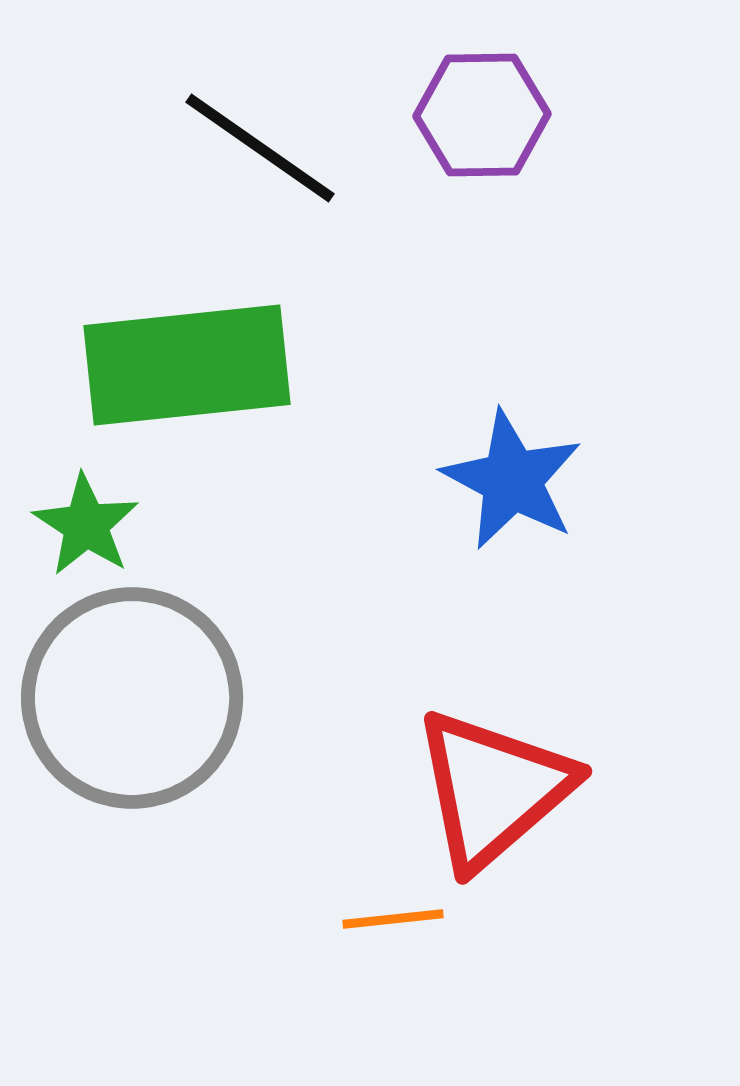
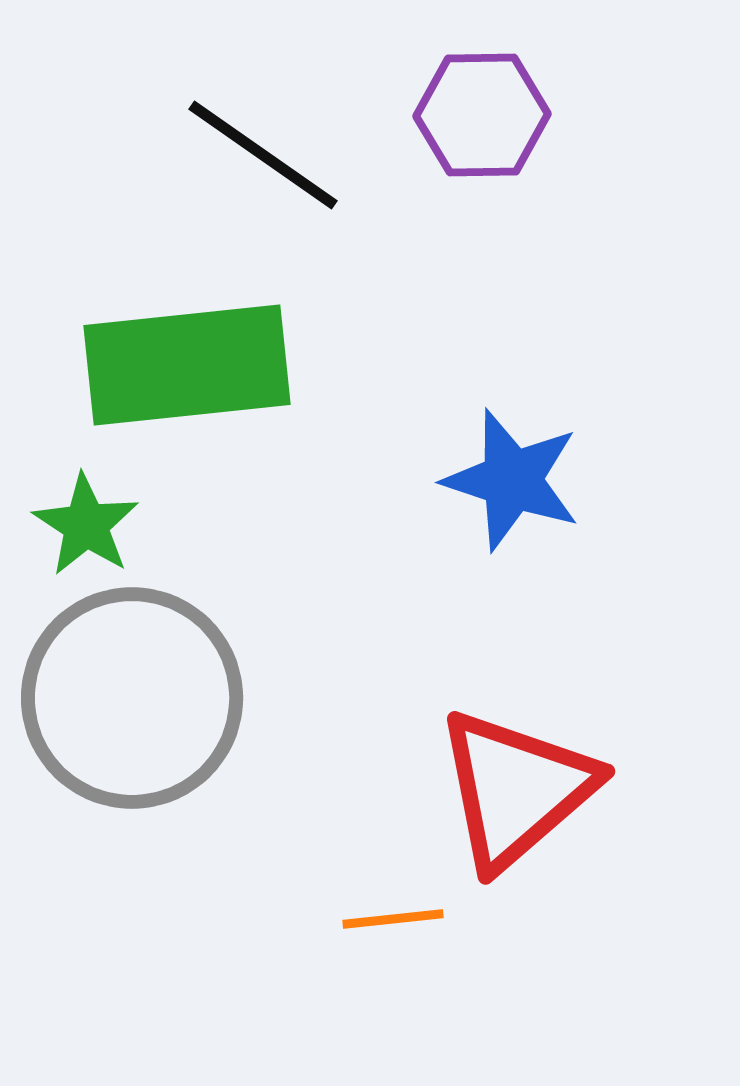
black line: moved 3 px right, 7 px down
blue star: rotated 10 degrees counterclockwise
red triangle: moved 23 px right
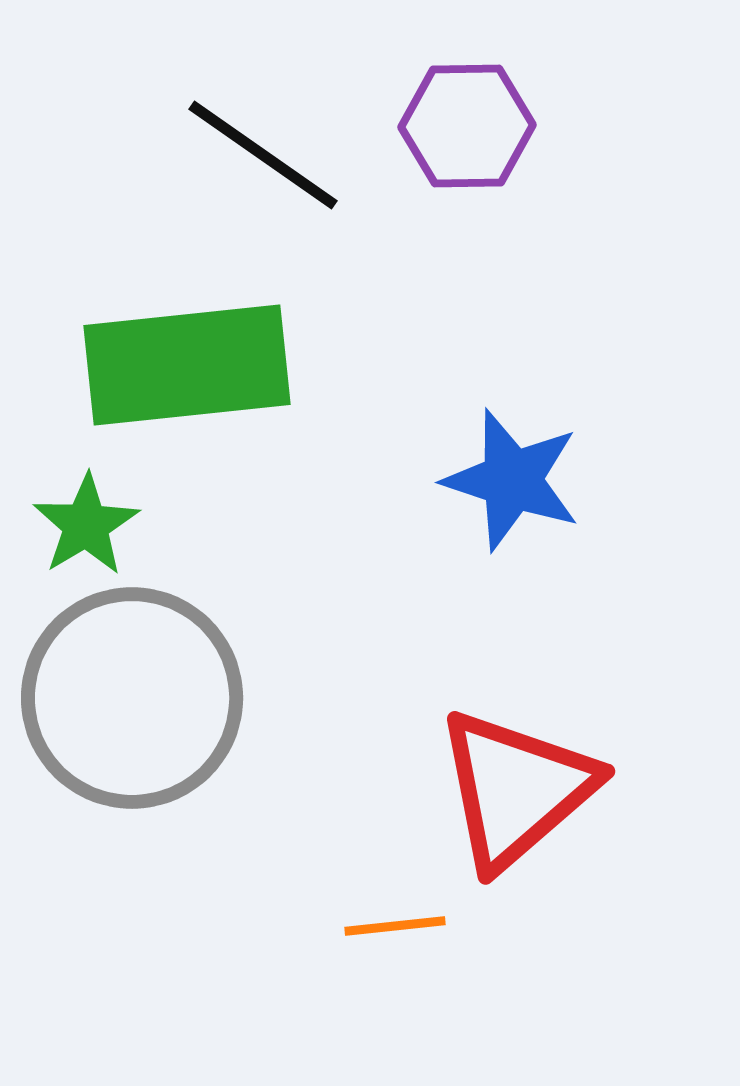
purple hexagon: moved 15 px left, 11 px down
green star: rotated 8 degrees clockwise
orange line: moved 2 px right, 7 px down
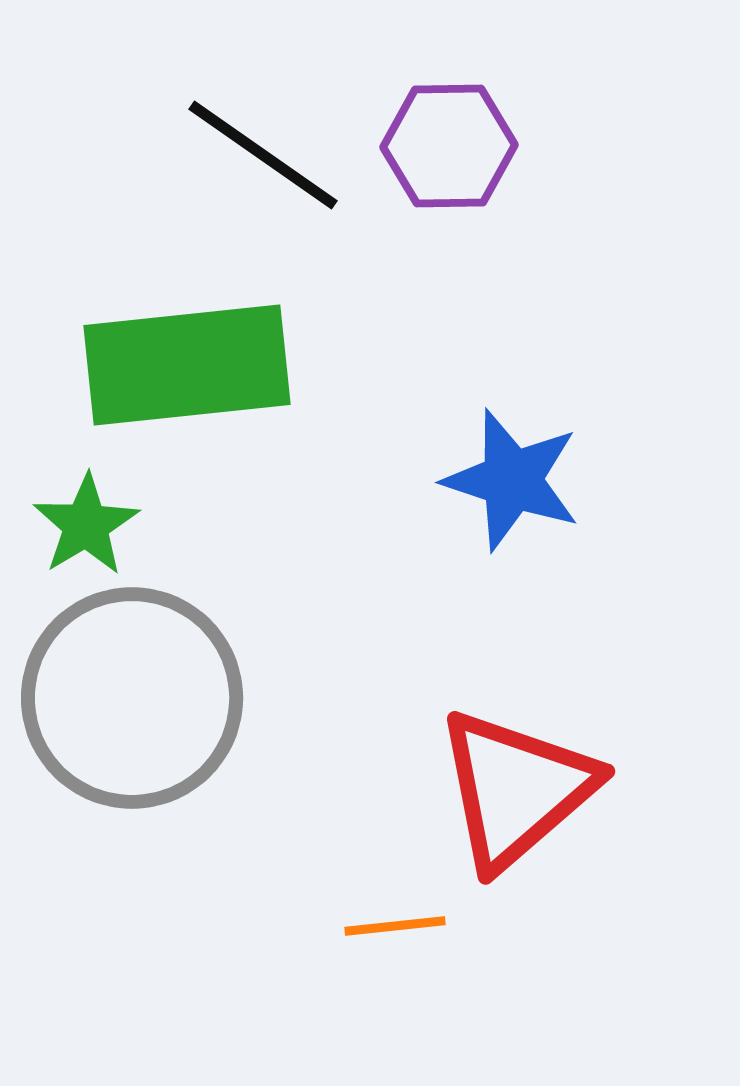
purple hexagon: moved 18 px left, 20 px down
